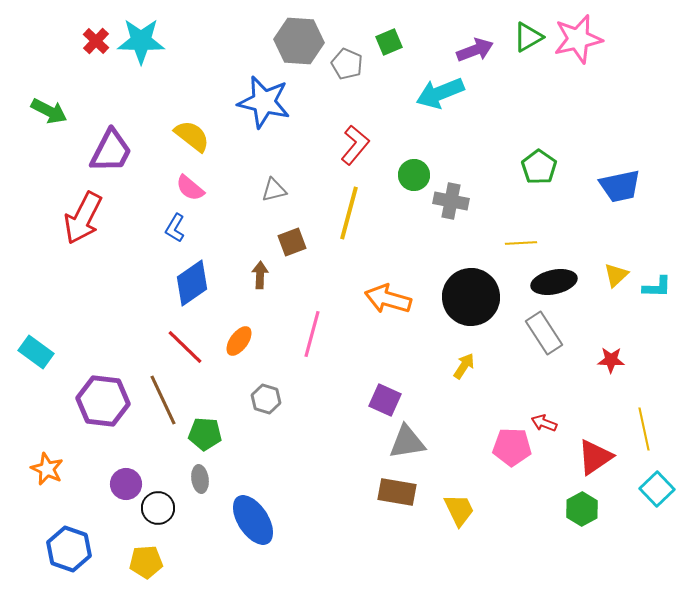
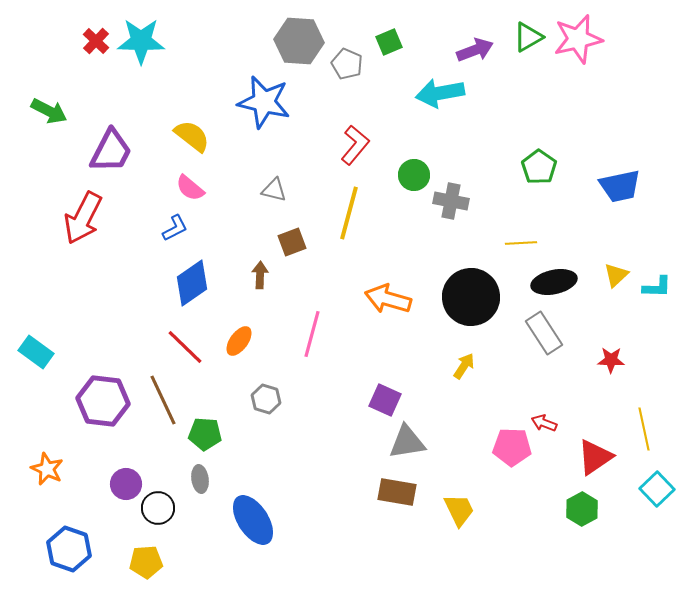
cyan arrow at (440, 93): rotated 12 degrees clockwise
gray triangle at (274, 190): rotated 28 degrees clockwise
blue L-shape at (175, 228): rotated 148 degrees counterclockwise
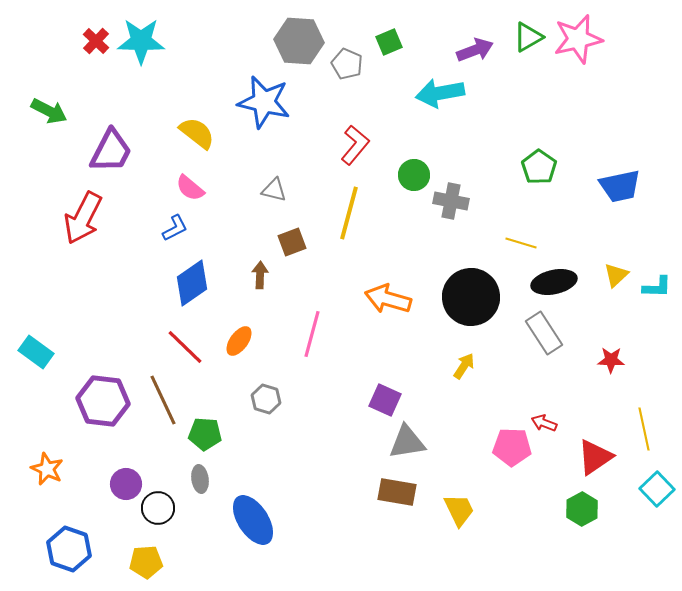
yellow semicircle at (192, 136): moved 5 px right, 3 px up
yellow line at (521, 243): rotated 20 degrees clockwise
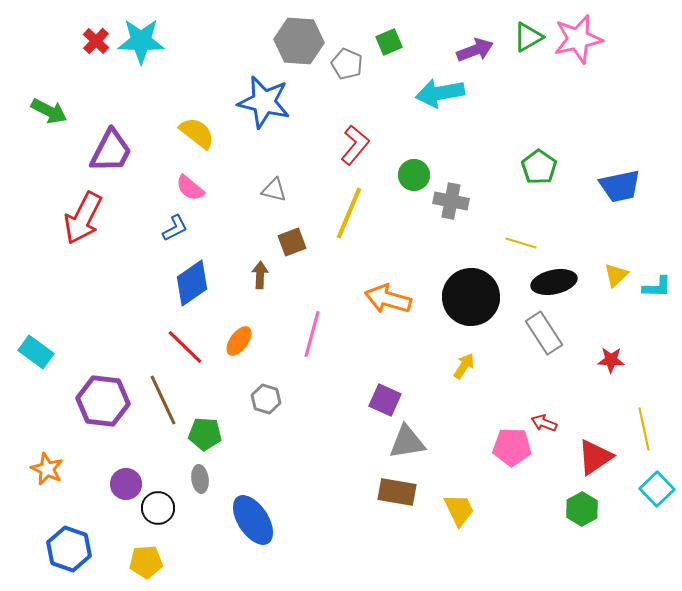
yellow line at (349, 213): rotated 8 degrees clockwise
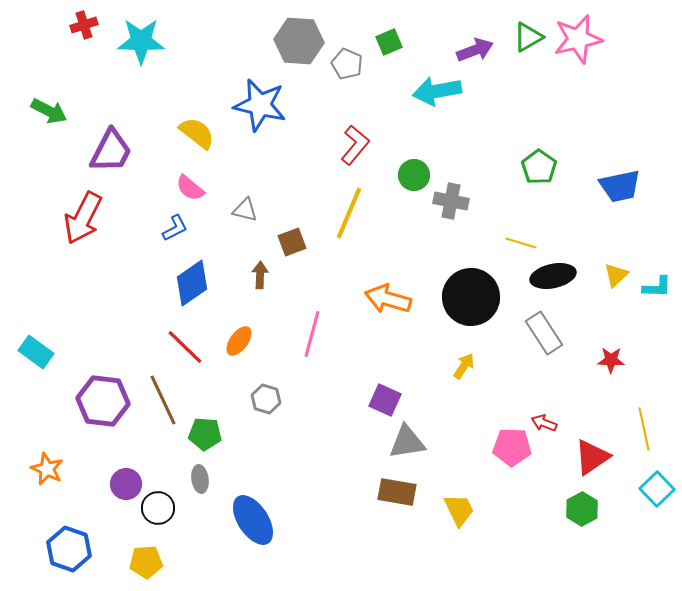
red cross at (96, 41): moved 12 px left, 16 px up; rotated 28 degrees clockwise
cyan arrow at (440, 93): moved 3 px left, 2 px up
blue star at (264, 102): moved 4 px left, 3 px down
gray triangle at (274, 190): moved 29 px left, 20 px down
black ellipse at (554, 282): moved 1 px left, 6 px up
red triangle at (595, 457): moved 3 px left
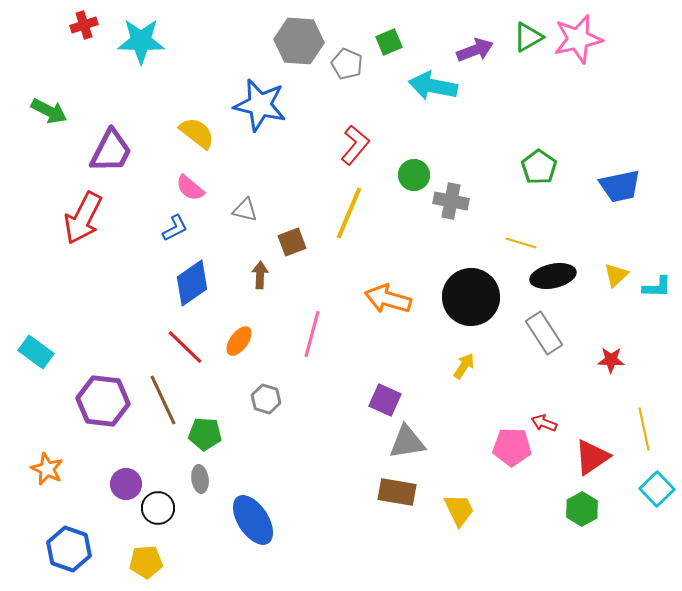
cyan arrow at (437, 91): moved 4 px left, 5 px up; rotated 21 degrees clockwise
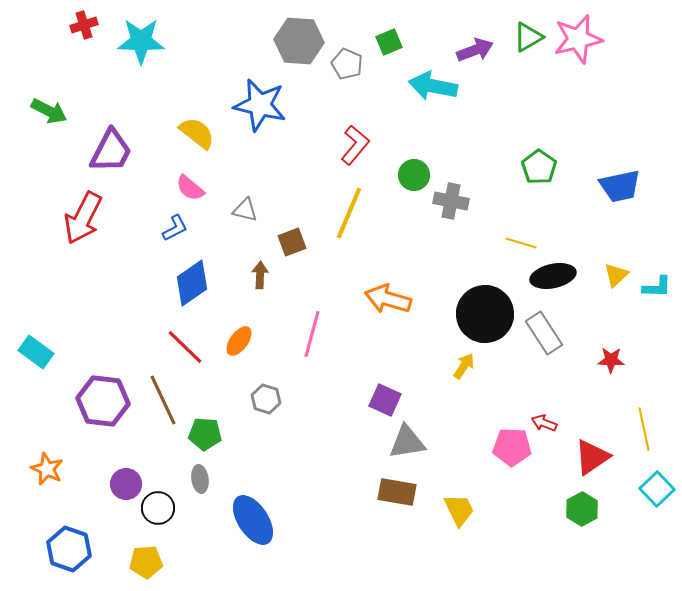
black circle at (471, 297): moved 14 px right, 17 px down
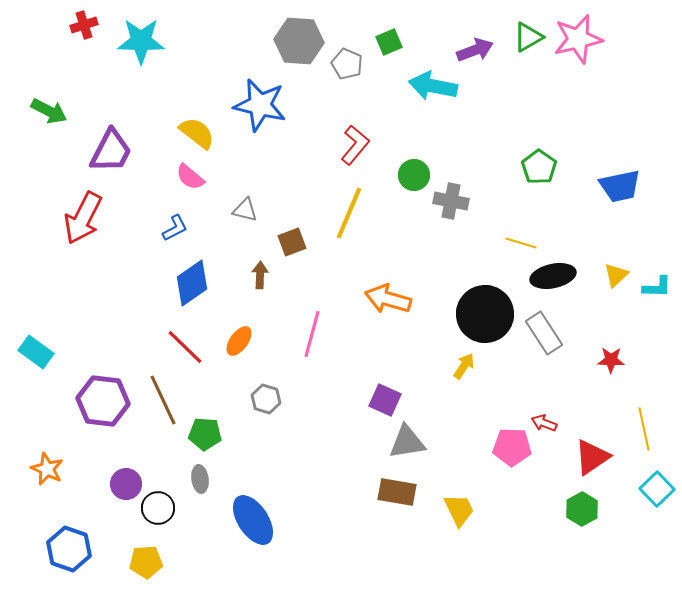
pink semicircle at (190, 188): moved 11 px up
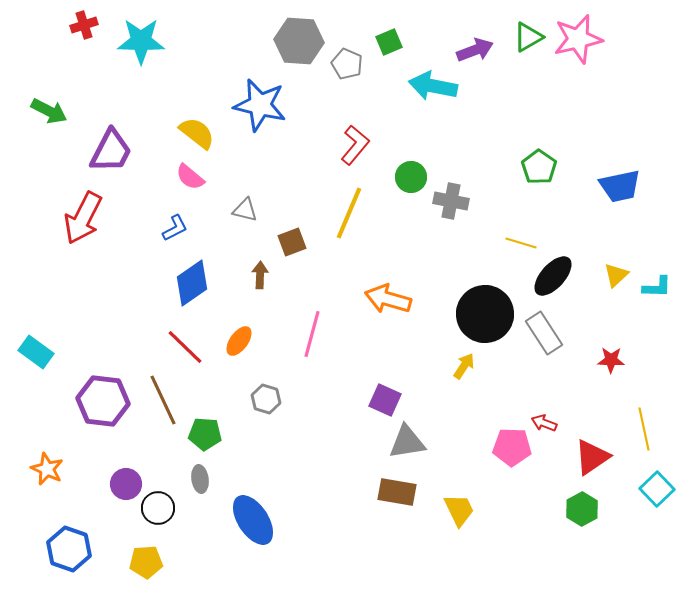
green circle at (414, 175): moved 3 px left, 2 px down
black ellipse at (553, 276): rotated 36 degrees counterclockwise
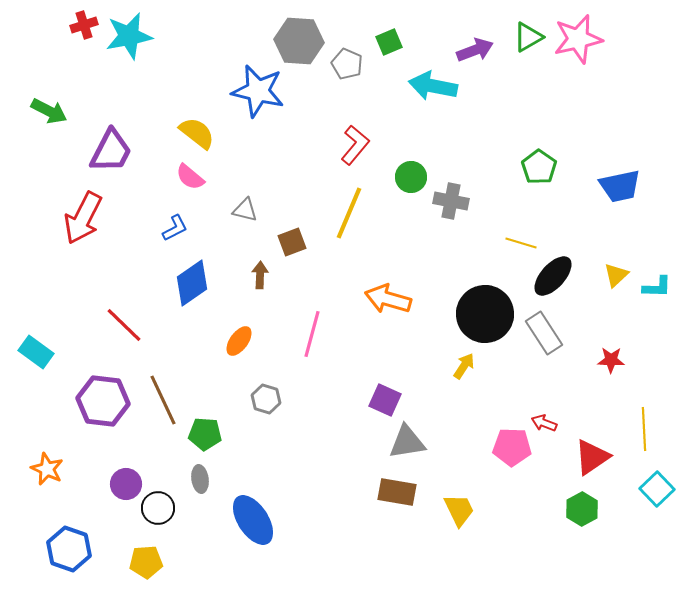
cyan star at (141, 41): moved 12 px left, 5 px up; rotated 12 degrees counterclockwise
blue star at (260, 105): moved 2 px left, 14 px up
red line at (185, 347): moved 61 px left, 22 px up
yellow line at (644, 429): rotated 9 degrees clockwise
